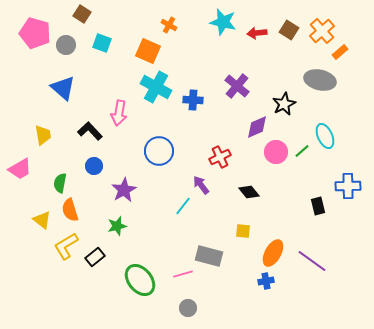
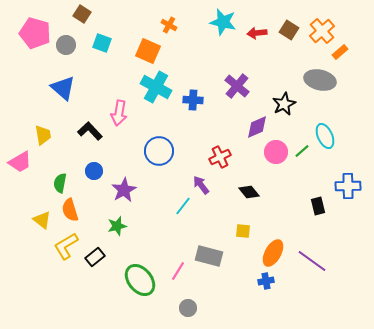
blue circle at (94, 166): moved 5 px down
pink trapezoid at (20, 169): moved 7 px up
pink line at (183, 274): moved 5 px left, 3 px up; rotated 42 degrees counterclockwise
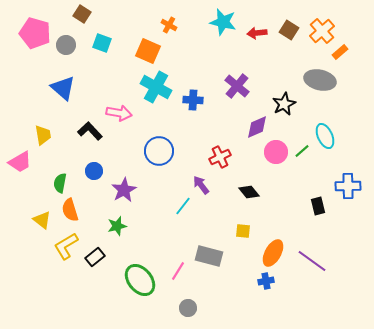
pink arrow at (119, 113): rotated 90 degrees counterclockwise
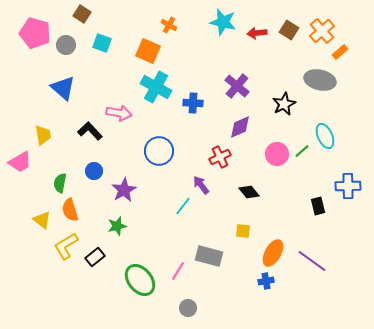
blue cross at (193, 100): moved 3 px down
purple diamond at (257, 127): moved 17 px left
pink circle at (276, 152): moved 1 px right, 2 px down
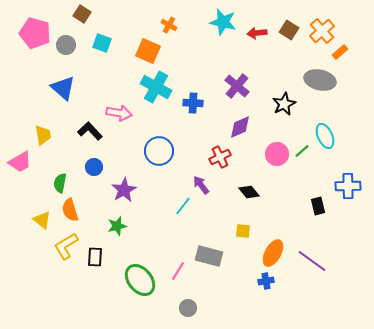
blue circle at (94, 171): moved 4 px up
black rectangle at (95, 257): rotated 48 degrees counterclockwise
